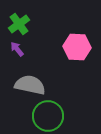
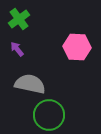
green cross: moved 5 px up
gray semicircle: moved 1 px up
green circle: moved 1 px right, 1 px up
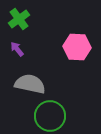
green circle: moved 1 px right, 1 px down
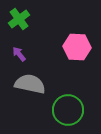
purple arrow: moved 2 px right, 5 px down
green circle: moved 18 px right, 6 px up
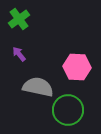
pink hexagon: moved 20 px down
gray semicircle: moved 8 px right, 3 px down
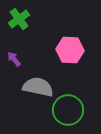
purple arrow: moved 5 px left, 5 px down
pink hexagon: moved 7 px left, 17 px up
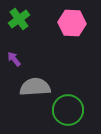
pink hexagon: moved 2 px right, 27 px up
gray semicircle: moved 3 px left; rotated 16 degrees counterclockwise
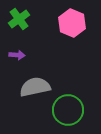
pink hexagon: rotated 20 degrees clockwise
purple arrow: moved 3 px right, 4 px up; rotated 133 degrees clockwise
gray semicircle: rotated 8 degrees counterclockwise
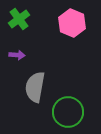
gray semicircle: rotated 68 degrees counterclockwise
green circle: moved 2 px down
